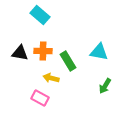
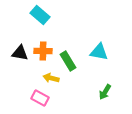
green arrow: moved 6 px down
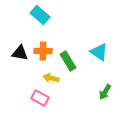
cyan triangle: rotated 24 degrees clockwise
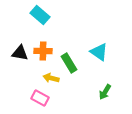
green rectangle: moved 1 px right, 2 px down
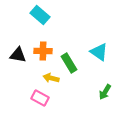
black triangle: moved 2 px left, 2 px down
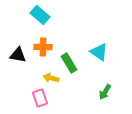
orange cross: moved 4 px up
pink rectangle: rotated 42 degrees clockwise
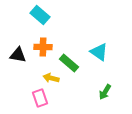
green rectangle: rotated 18 degrees counterclockwise
